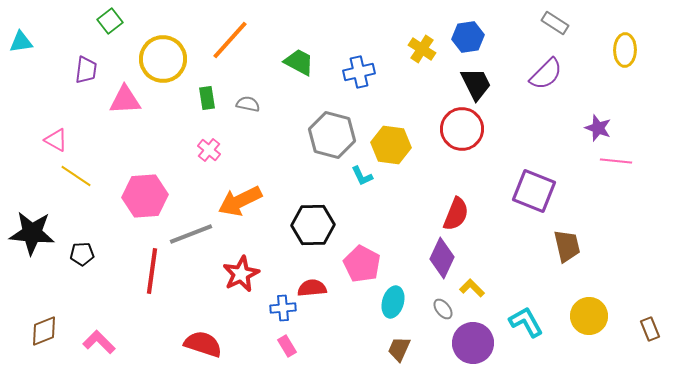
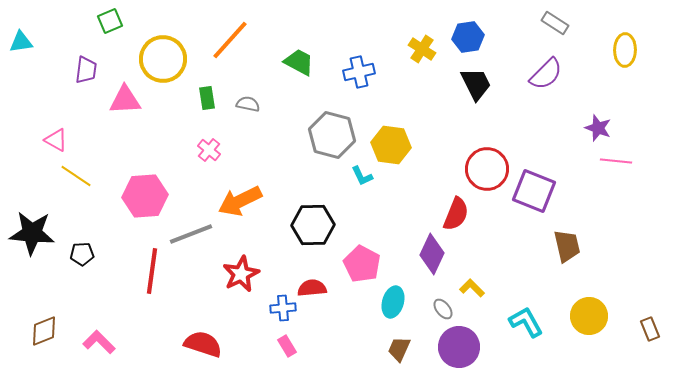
green square at (110, 21): rotated 15 degrees clockwise
red circle at (462, 129): moved 25 px right, 40 px down
purple diamond at (442, 258): moved 10 px left, 4 px up
purple circle at (473, 343): moved 14 px left, 4 px down
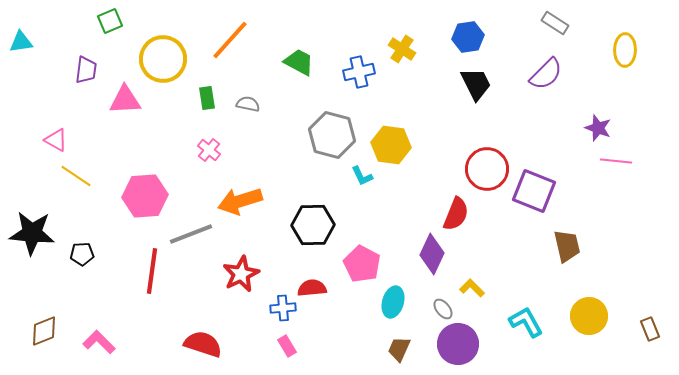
yellow cross at (422, 49): moved 20 px left
orange arrow at (240, 201): rotated 9 degrees clockwise
purple circle at (459, 347): moved 1 px left, 3 px up
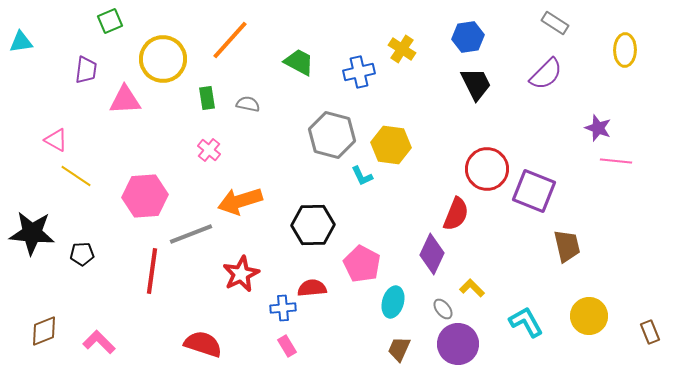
brown rectangle at (650, 329): moved 3 px down
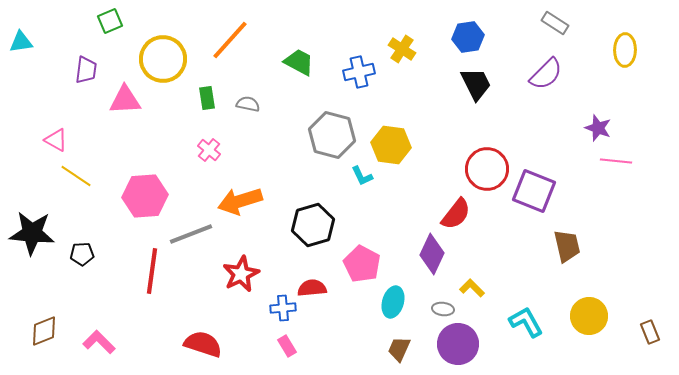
red semicircle at (456, 214): rotated 16 degrees clockwise
black hexagon at (313, 225): rotated 15 degrees counterclockwise
gray ellipse at (443, 309): rotated 45 degrees counterclockwise
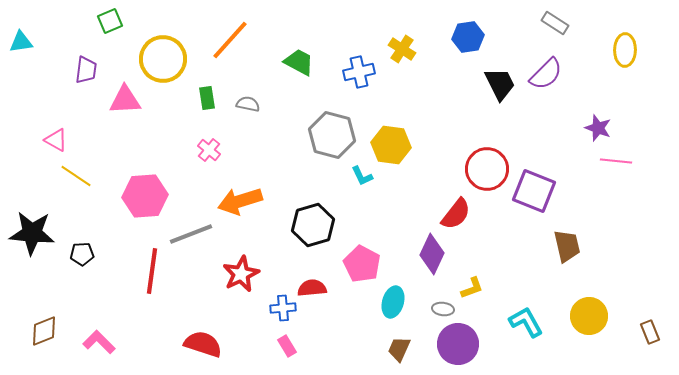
black trapezoid at (476, 84): moved 24 px right
yellow L-shape at (472, 288): rotated 115 degrees clockwise
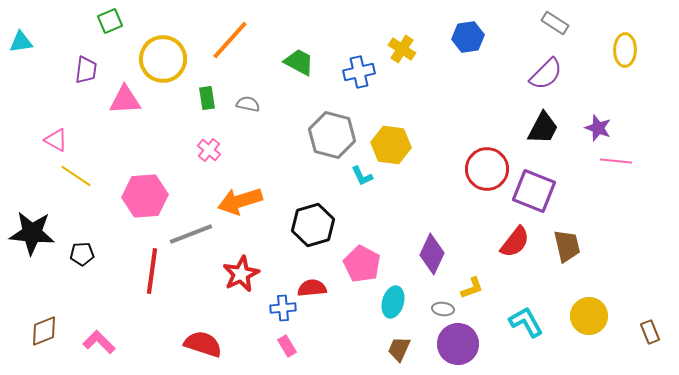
black trapezoid at (500, 84): moved 43 px right, 44 px down; rotated 54 degrees clockwise
red semicircle at (456, 214): moved 59 px right, 28 px down
